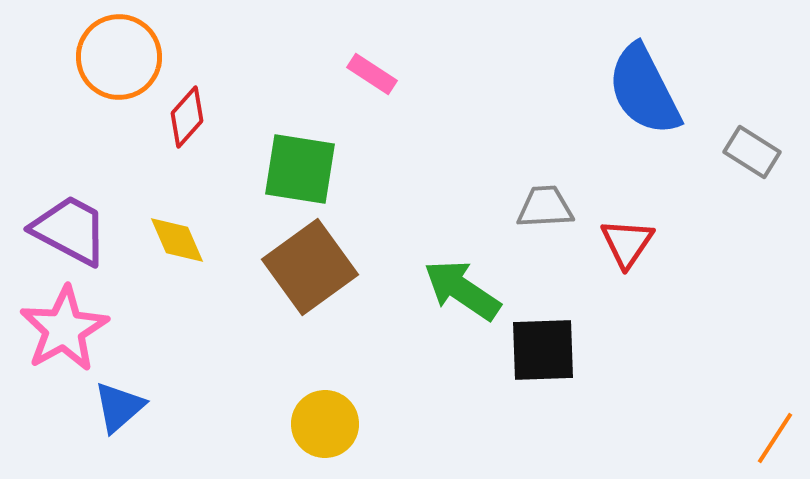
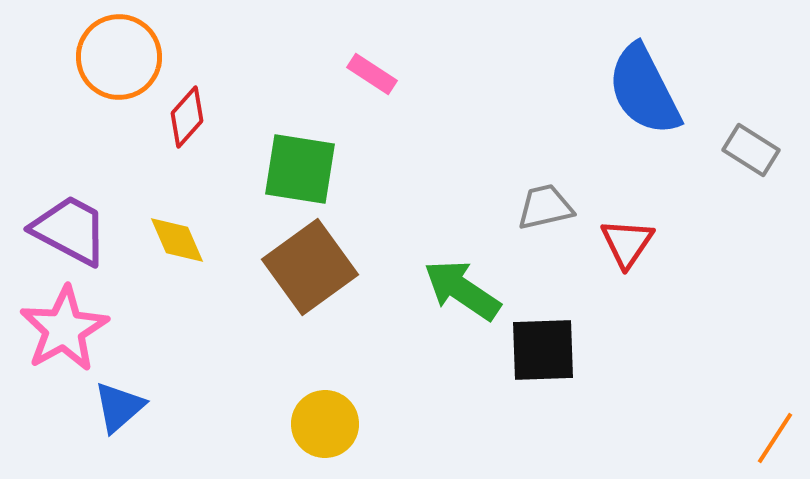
gray rectangle: moved 1 px left, 2 px up
gray trapezoid: rotated 10 degrees counterclockwise
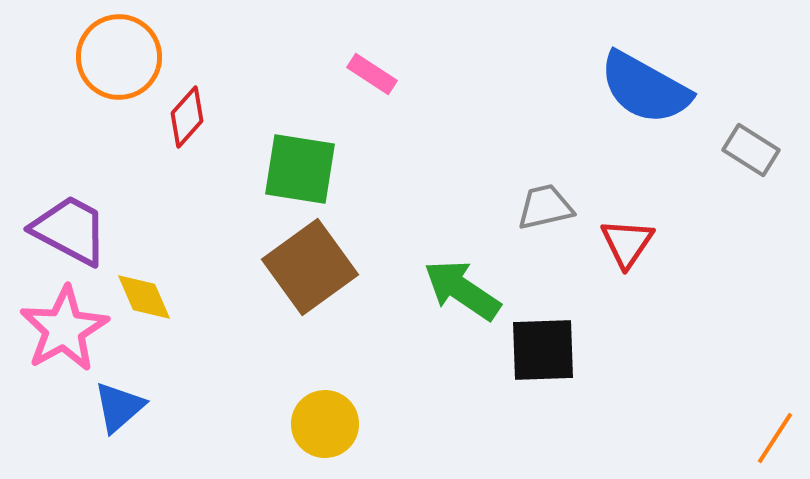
blue semicircle: moved 1 px right, 2 px up; rotated 34 degrees counterclockwise
yellow diamond: moved 33 px left, 57 px down
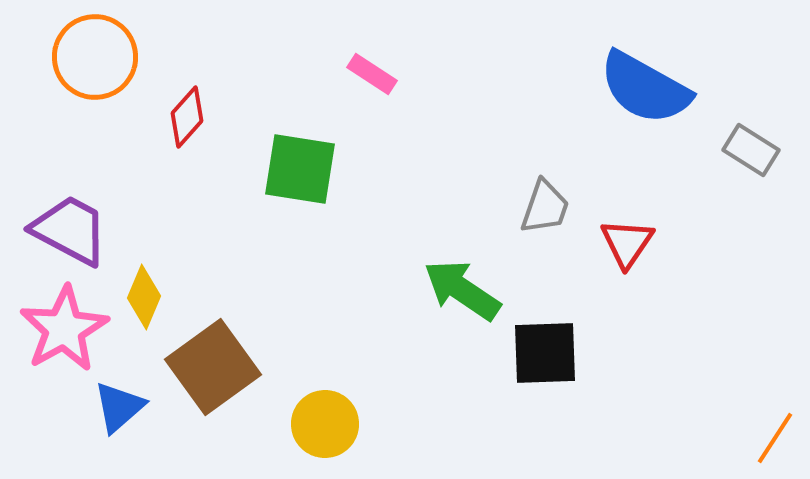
orange circle: moved 24 px left
gray trapezoid: rotated 122 degrees clockwise
brown square: moved 97 px left, 100 px down
yellow diamond: rotated 46 degrees clockwise
black square: moved 2 px right, 3 px down
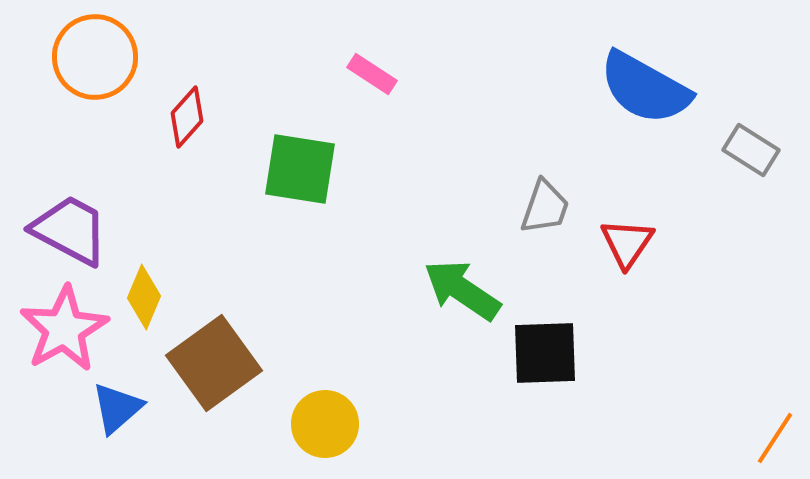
brown square: moved 1 px right, 4 px up
blue triangle: moved 2 px left, 1 px down
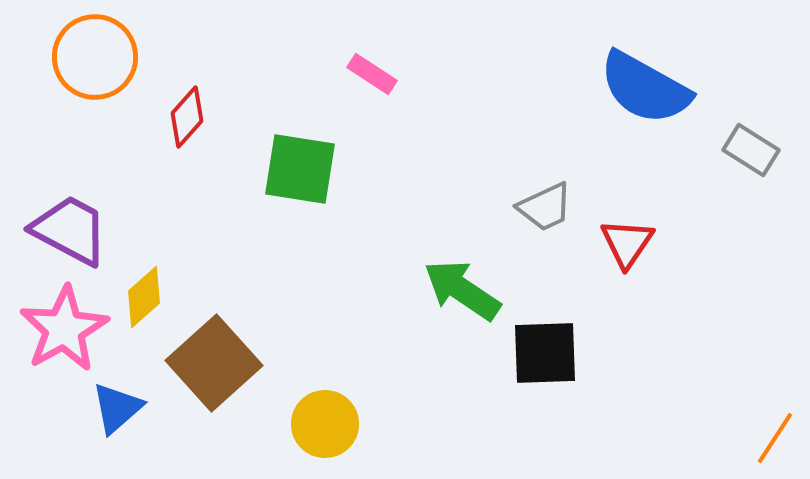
gray trapezoid: rotated 46 degrees clockwise
yellow diamond: rotated 26 degrees clockwise
brown square: rotated 6 degrees counterclockwise
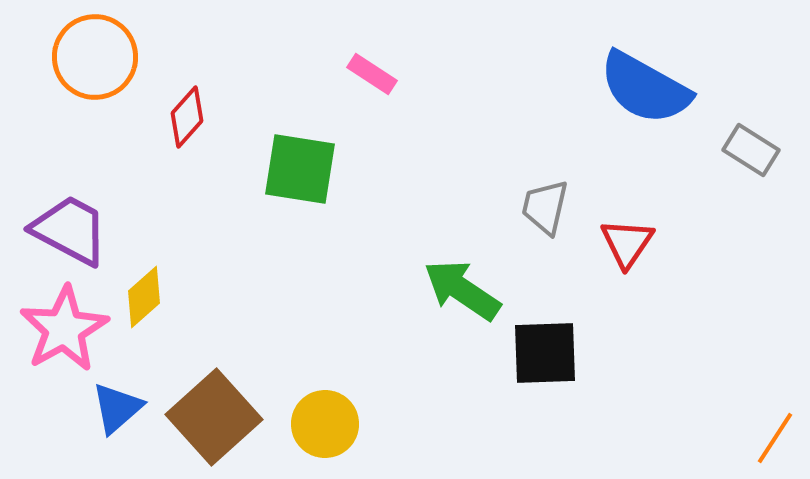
gray trapezoid: rotated 128 degrees clockwise
brown square: moved 54 px down
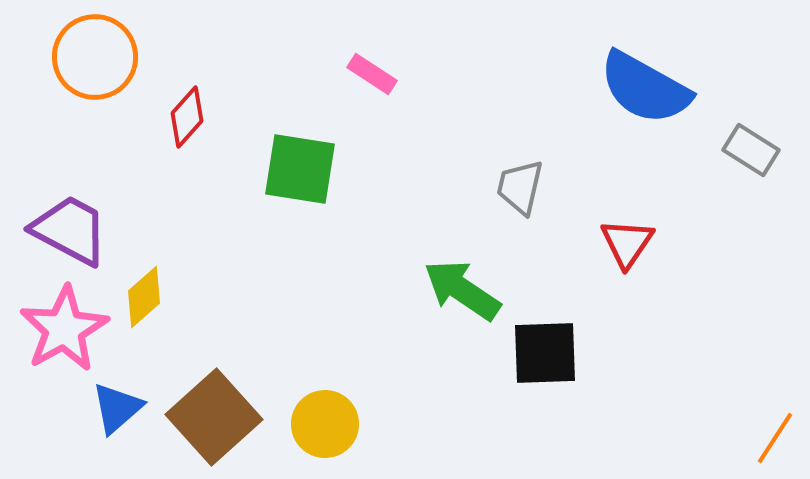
gray trapezoid: moved 25 px left, 20 px up
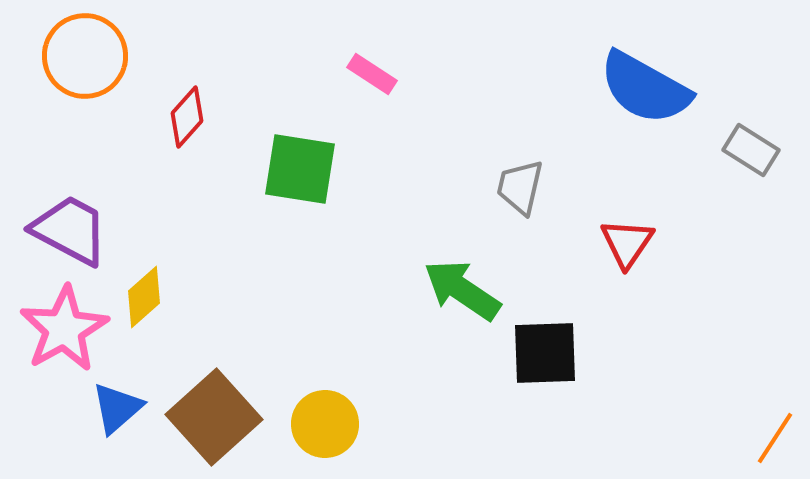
orange circle: moved 10 px left, 1 px up
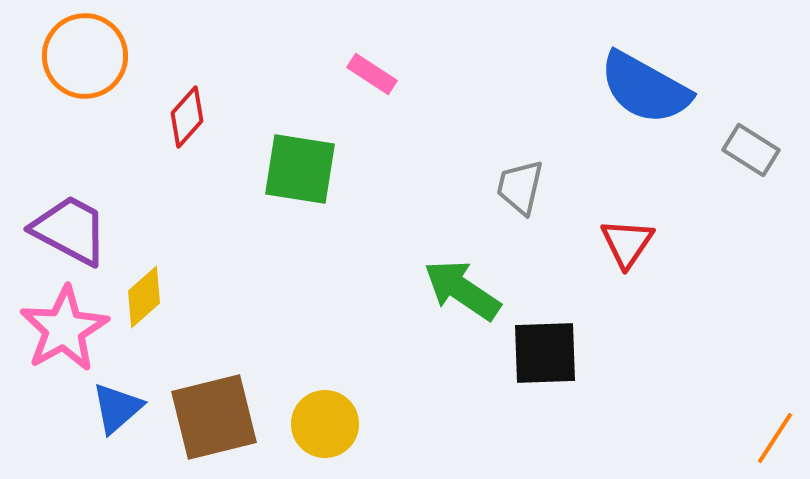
brown square: rotated 28 degrees clockwise
